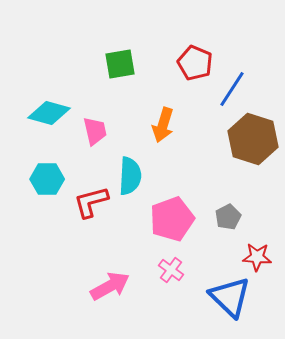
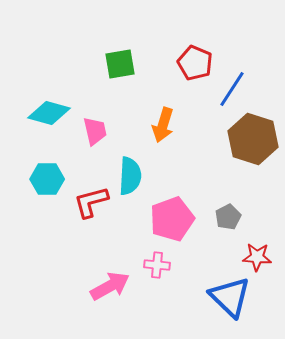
pink cross: moved 14 px left, 5 px up; rotated 30 degrees counterclockwise
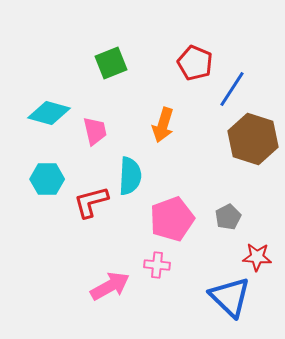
green square: moved 9 px left, 1 px up; rotated 12 degrees counterclockwise
